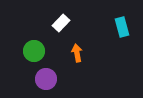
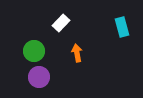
purple circle: moved 7 px left, 2 px up
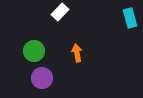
white rectangle: moved 1 px left, 11 px up
cyan rectangle: moved 8 px right, 9 px up
purple circle: moved 3 px right, 1 px down
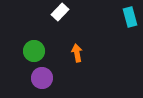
cyan rectangle: moved 1 px up
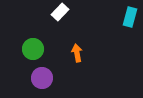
cyan rectangle: rotated 30 degrees clockwise
green circle: moved 1 px left, 2 px up
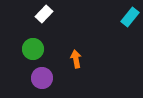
white rectangle: moved 16 px left, 2 px down
cyan rectangle: rotated 24 degrees clockwise
orange arrow: moved 1 px left, 6 px down
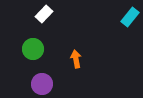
purple circle: moved 6 px down
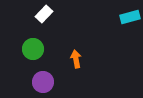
cyan rectangle: rotated 36 degrees clockwise
purple circle: moved 1 px right, 2 px up
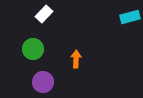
orange arrow: rotated 12 degrees clockwise
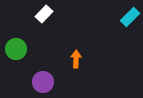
cyan rectangle: rotated 30 degrees counterclockwise
green circle: moved 17 px left
